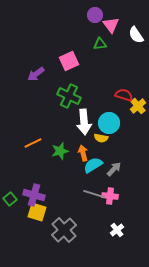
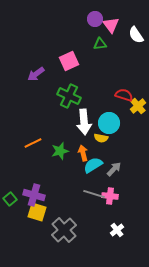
purple circle: moved 4 px down
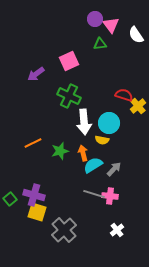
yellow semicircle: moved 1 px right, 2 px down
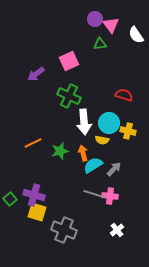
yellow cross: moved 10 px left, 25 px down; rotated 35 degrees counterclockwise
gray cross: rotated 25 degrees counterclockwise
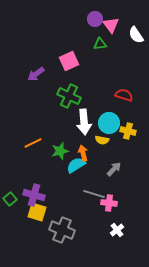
cyan semicircle: moved 17 px left
pink cross: moved 1 px left, 7 px down
gray cross: moved 2 px left
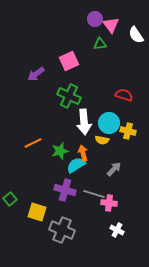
purple cross: moved 31 px right, 5 px up
white cross: rotated 24 degrees counterclockwise
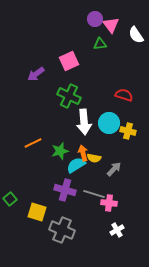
yellow semicircle: moved 8 px left, 18 px down
white cross: rotated 32 degrees clockwise
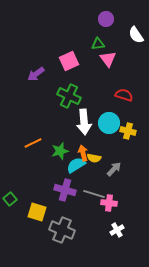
purple circle: moved 11 px right
pink triangle: moved 3 px left, 34 px down
green triangle: moved 2 px left
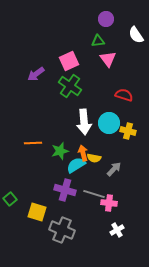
green triangle: moved 3 px up
green cross: moved 1 px right, 10 px up; rotated 10 degrees clockwise
orange line: rotated 24 degrees clockwise
